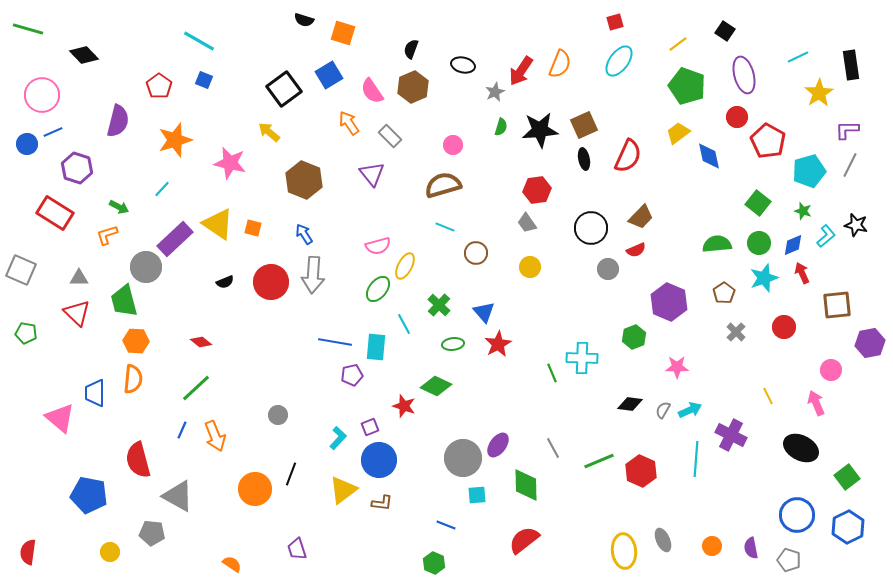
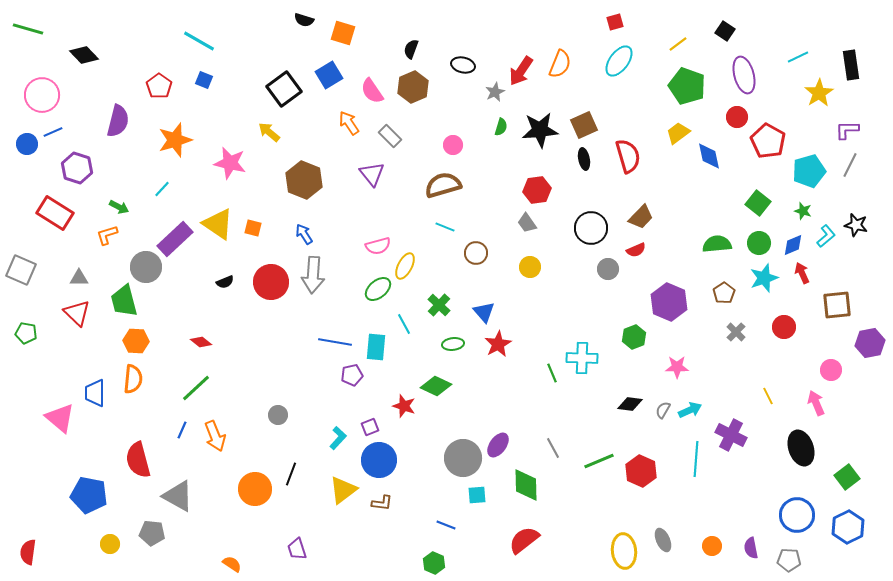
red semicircle at (628, 156): rotated 40 degrees counterclockwise
green ellipse at (378, 289): rotated 12 degrees clockwise
black ellipse at (801, 448): rotated 44 degrees clockwise
yellow circle at (110, 552): moved 8 px up
gray pentagon at (789, 560): rotated 15 degrees counterclockwise
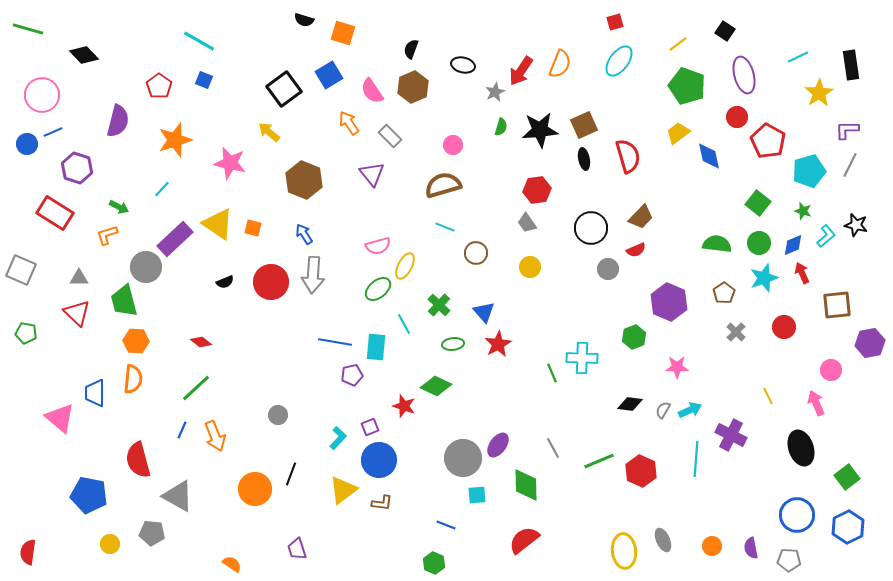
green semicircle at (717, 244): rotated 12 degrees clockwise
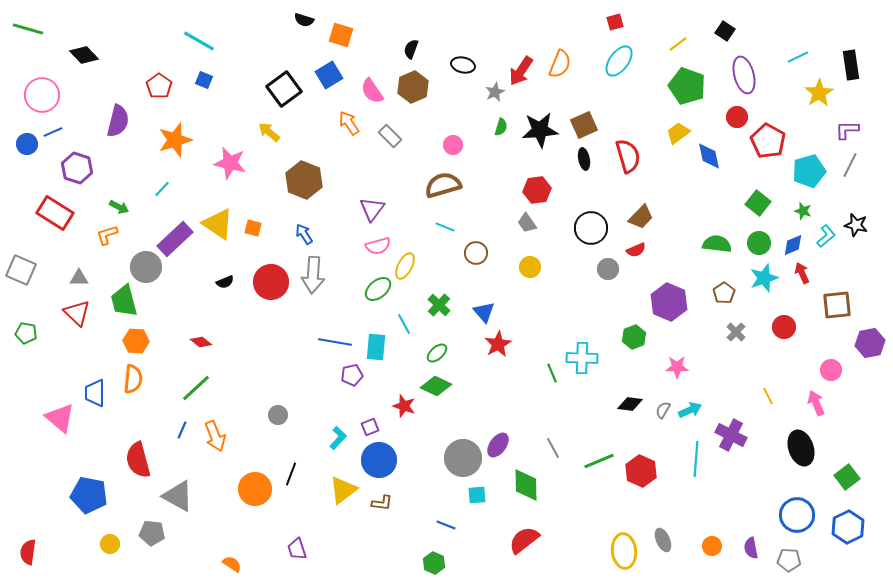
orange square at (343, 33): moved 2 px left, 2 px down
purple triangle at (372, 174): moved 35 px down; rotated 16 degrees clockwise
green ellipse at (453, 344): moved 16 px left, 9 px down; rotated 35 degrees counterclockwise
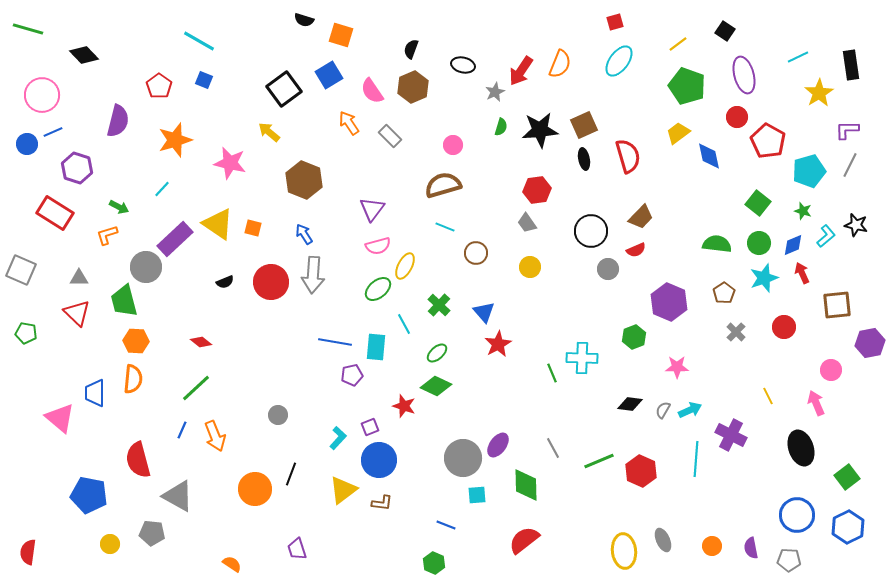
black circle at (591, 228): moved 3 px down
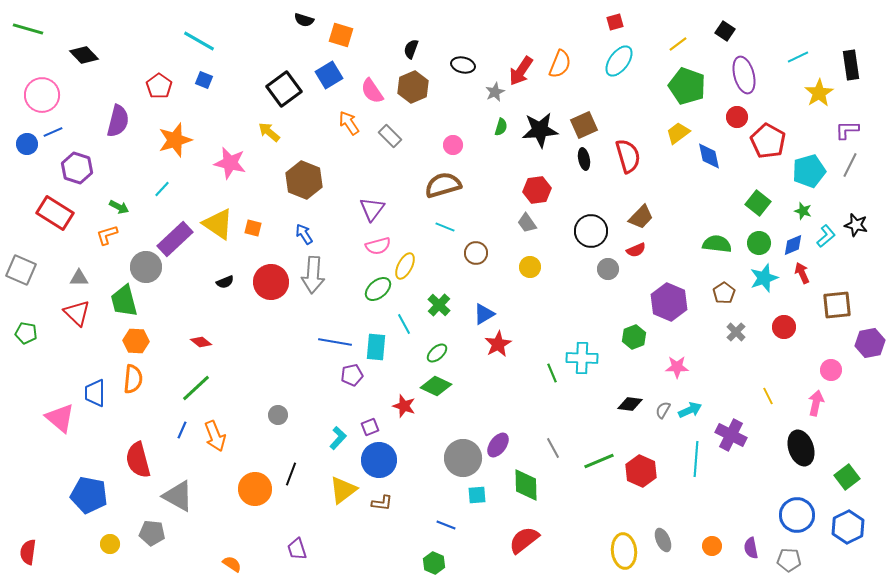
blue triangle at (484, 312): moved 2 px down; rotated 40 degrees clockwise
pink arrow at (816, 403): rotated 35 degrees clockwise
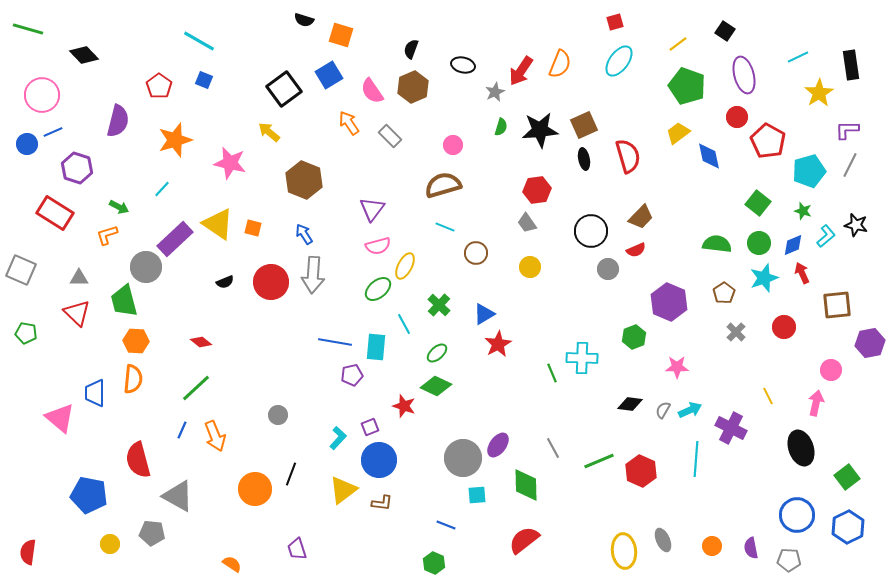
purple cross at (731, 435): moved 7 px up
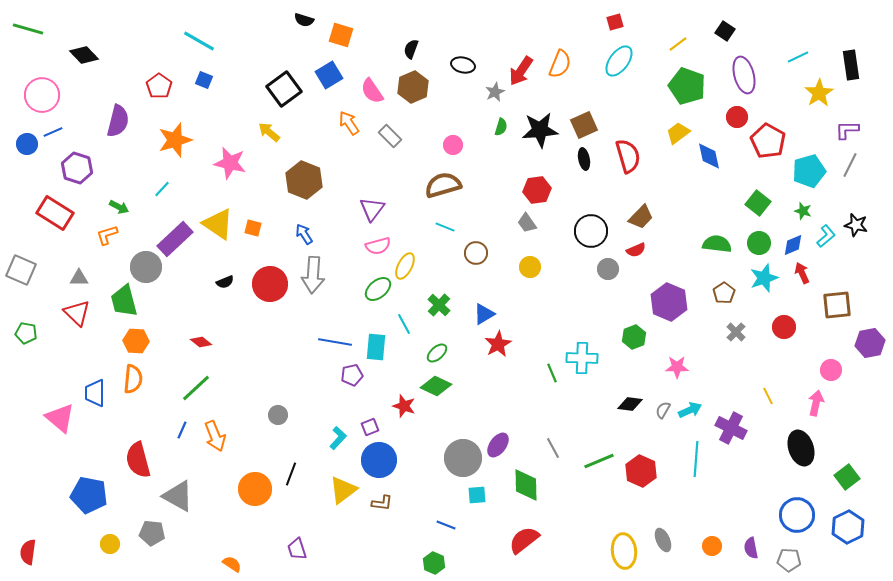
red circle at (271, 282): moved 1 px left, 2 px down
